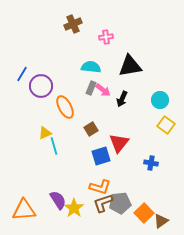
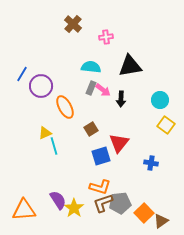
brown cross: rotated 24 degrees counterclockwise
black arrow: moved 1 px left; rotated 21 degrees counterclockwise
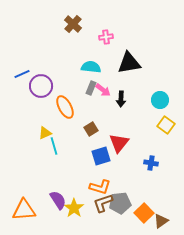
black triangle: moved 1 px left, 3 px up
blue line: rotated 35 degrees clockwise
